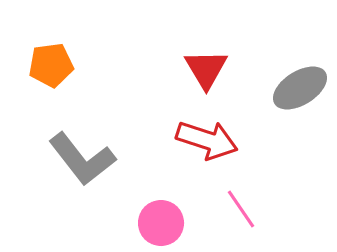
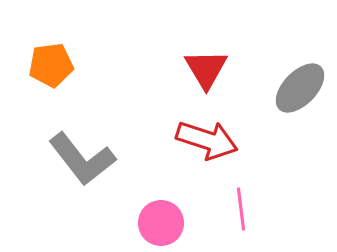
gray ellipse: rotated 14 degrees counterclockwise
pink line: rotated 27 degrees clockwise
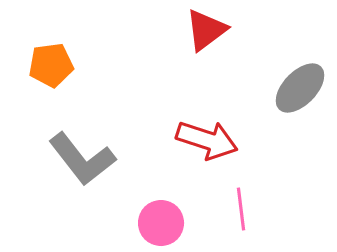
red triangle: moved 39 px up; rotated 24 degrees clockwise
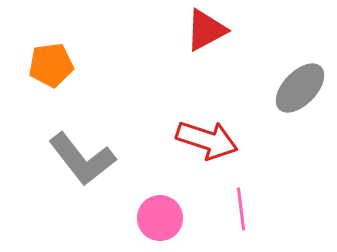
red triangle: rotated 9 degrees clockwise
pink circle: moved 1 px left, 5 px up
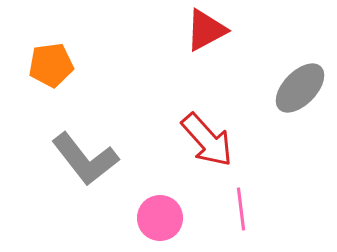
red arrow: rotated 30 degrees clockwise
gray L-shape: moved 3 px right
